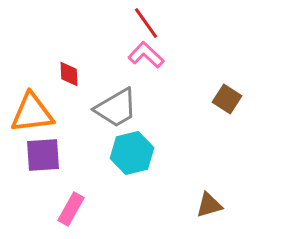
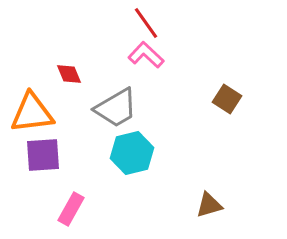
red diamond: rotated 20 degrees counterclockwise
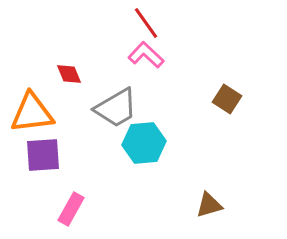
cyan hexagon: moved 12 px right, 10 px up; rotated 9 degrees clockwise
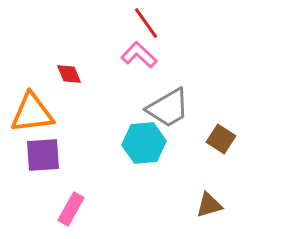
pink L-shape: moved 7 px left
brown square: moved 6 px left, 40 px down
gray trapezoid: moved 52 px right
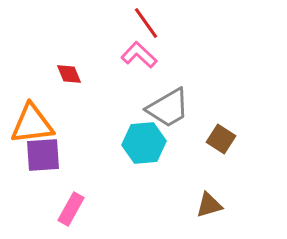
orange triangle: moved 11 px down
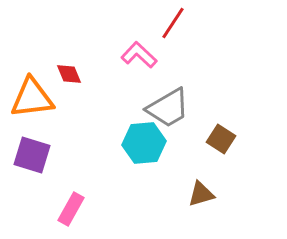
red line: moved 27 px right; rotated 68 degrees clockwise
orange triangle: moved 26 px up
purple square: moved 11 px left; rotated 21 degrees clockwise
brown triangle: moved 8 px left, 11 px up
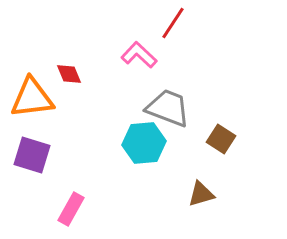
gray trapezoid: rotated 129 degrees counterclockwise
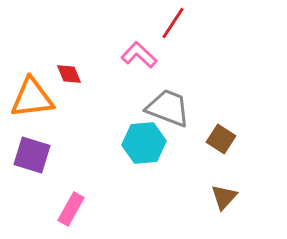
brown triangle: moved 23 px right, 3 px down; rotated 32 degrees counterclockwise
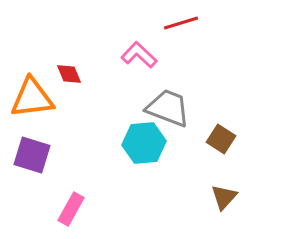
red line: moved 8 px right; rotated 40 degrees clockwise
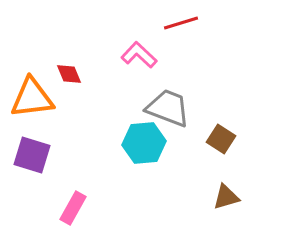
brown triangle: moved 2 px right; rotated 32 degrees clockwise
pink rectangle: moved 2 px right, 1 px up
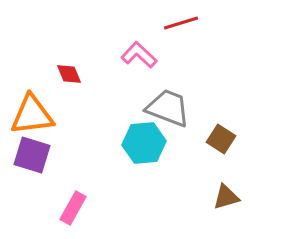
orange triangle: moved 17 px down
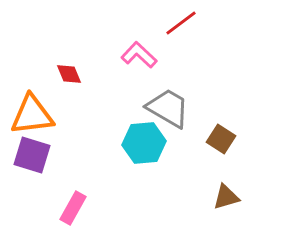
red line: rotated 20 degrees counterclockwise
gray trapezoid: rotated 9 degrees clockwise
